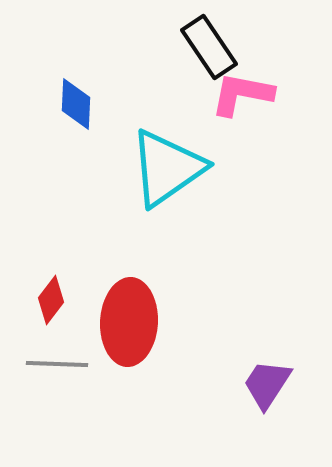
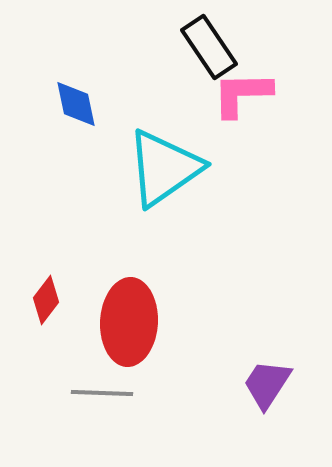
pink L-shape: rotated 12 degrees counterclockwise
blue diamond: rotated 14 degrees counterclockwise
cyan triangle: moved 3 px left
red diamond: moved 5 px left
gray line: moved 45 px right, 29 px down
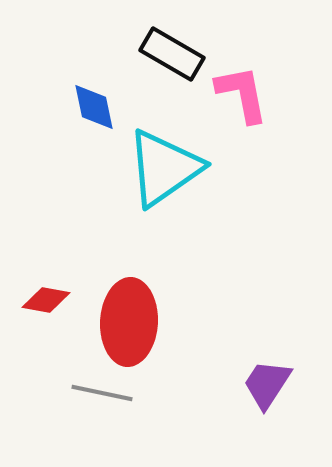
black rectangle: moved 37 px left, 7 px down; rotated 26 degrees counterclockwise
pink L-shape: rotated 80 degrees clockwise
blue diamond: moved 18 px right, 3 px down
red diamond: rotated 63 degrees clockwise
gray line: rotated 10 degrees clockwise
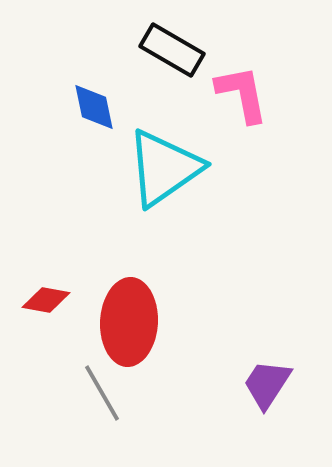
black rectangle: moved 4 px up
gray line: rotated 48 degrees clockwise
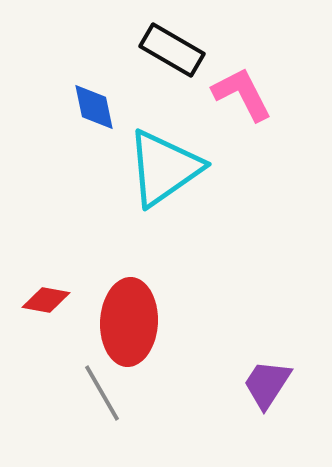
pink L-shape: rotated 16 degrees counterclockwise
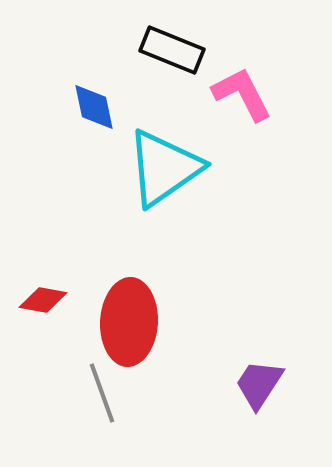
black rectangle: rotated 8 degrees counterclockwise
red diamond: moved 3 px left
purple trapezoid: moved 8 px left
gray line: rotated 10 degrees clockwise
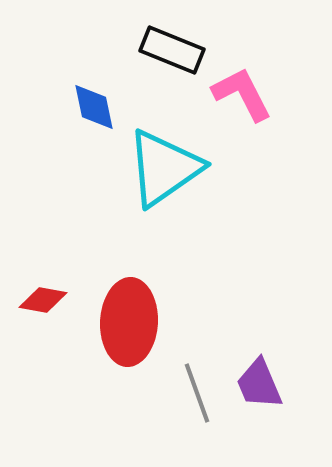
purple trapezoid: rotated 56 degrees counterclockwise
gray line: moved 95 px right
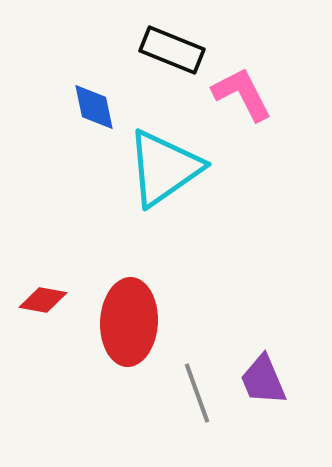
purple trapezoid: moved 4 px right, 4 px up
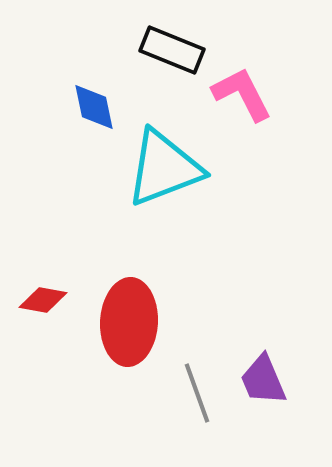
cyan triangle: rotated 14 degrees clockwise
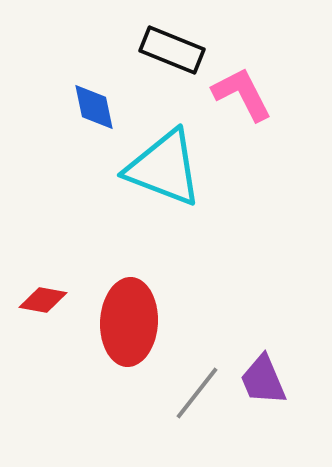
cyan triangle: rotated 42 degrees clockwise
gray line: rotated 58 degrees clockwise
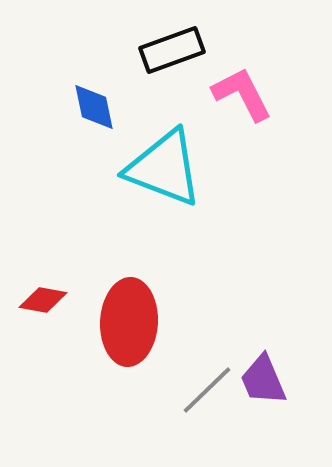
black rectangle: rotated 42 degrees counterclockwise
gray line: moved 10 px right, 3 px up; rotated 8 degrees clockwise
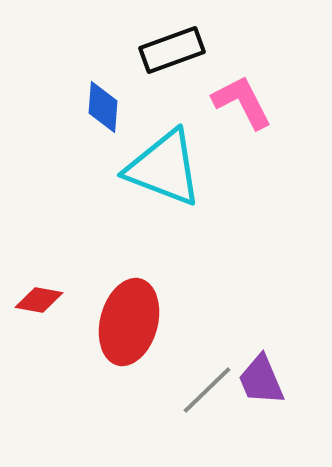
pink L-shape: moved 8 px down
blue diamond: moved 9 px right; rotated 16 degrees clockwise
red diamond: moved 4 px left
red ellipse: rotated 12 degrees clockwise
purple trapezoid: moved 2 px left
